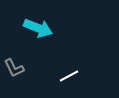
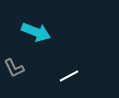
cyan arrow: moved 2 px left, 4 px down
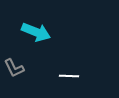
white line: rotated 30 degrees clockwise
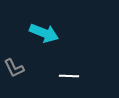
cyan arrow: moved 8 px right, 1 px down
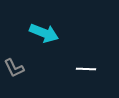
white line: moved 17 px right, 7 px up
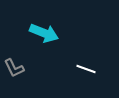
white line: rotated 18 degrees clockwise
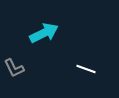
cyan arrow: rotated 48 degrees counterclockwise
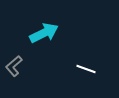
gray L-shape: moved 2 px up; rotated 75 degrees clockwise
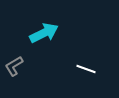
gray L-shape: rotated 10 degrees clockwise
